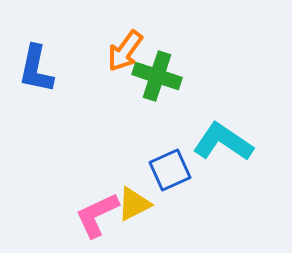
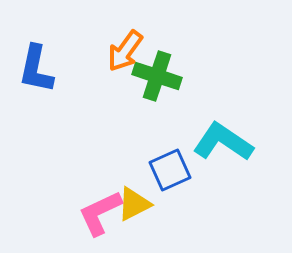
pink L-shape: moved 3 px right, 2 px up
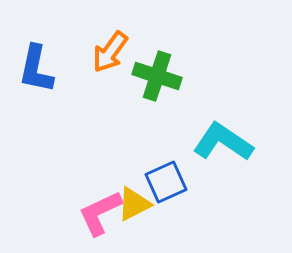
orange arrow: moved 15 px left, 1 px down
blue square: moved 4 px left, 12 px down
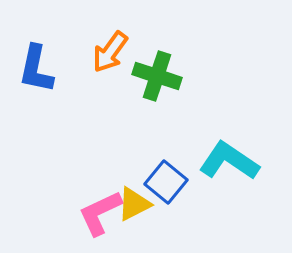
cyan L-shape: moved 6 px right, 19 px down
blue square: rotated 27 degrees counterclockwise
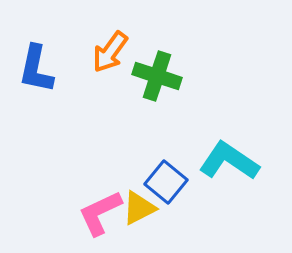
yellow triangle: moved 5 px right, 4 px down
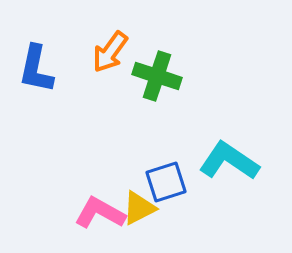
blue square: rotated 33 degrees clockwise
pink L-shape: rotated 54 degrees clockwise
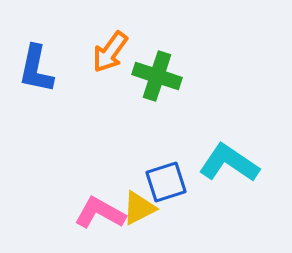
cyan L-shape: moved 2 px down
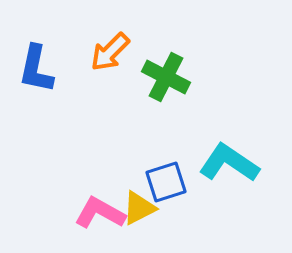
orange arrow: rotated 9 degrees clockwise
green cross: moved 9 px right, 1 px down; rotated 9 degrees clockwise
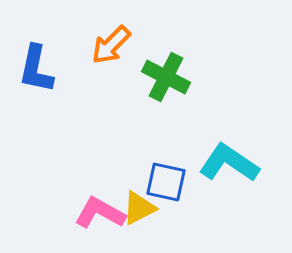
orange arrow: moved 1 px right, 7 px up
blue square: rotated 30 degrees clockwise
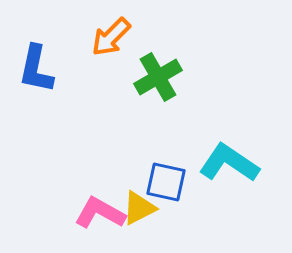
orange arrow: moved 8 px up
green cross: moved 8 px left; rotated 33 degrees clockwise
